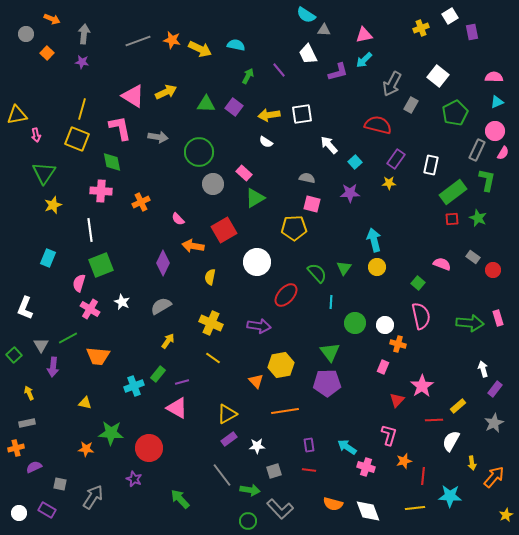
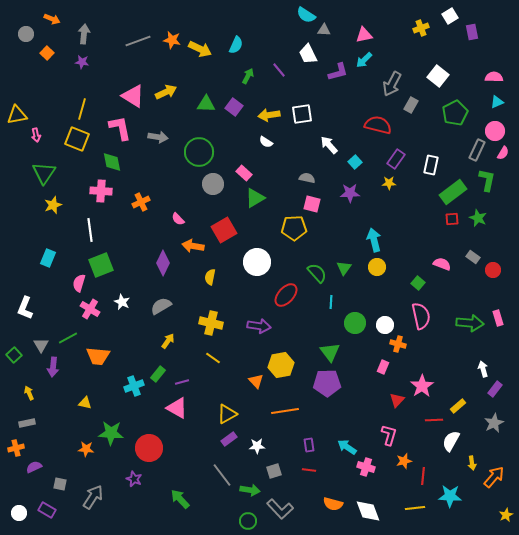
cyan semicircle at (236, 45): rotated 102 degrees clockwise
yellow cross at (211, 323): rotated 10 degrees counterclockwise
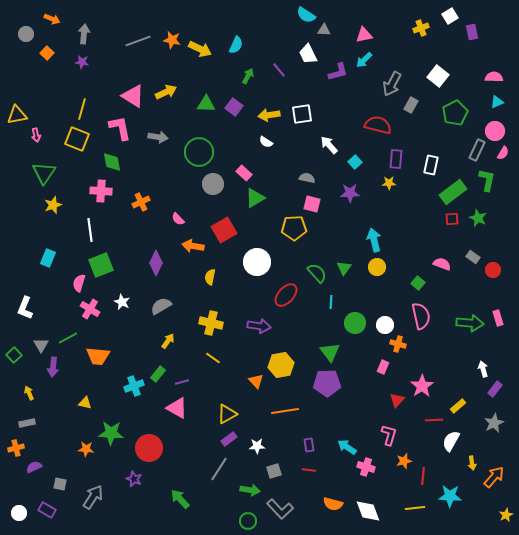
purple rectangle at (396, 159): rotated 30 degrees counterclockwise
purple diamond at (163, 263): moved 7 px left
gray line at (222, 475): moved 3 px left, 6 px up; rotated 70 degrees clockwise
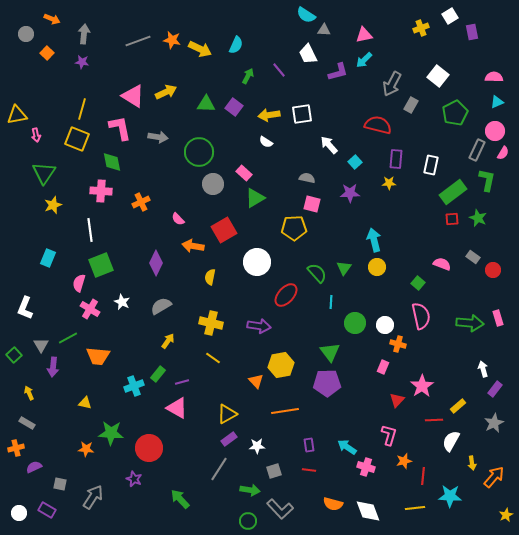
gray rectangle at (27, 423): rotated 42 degrees clockwise
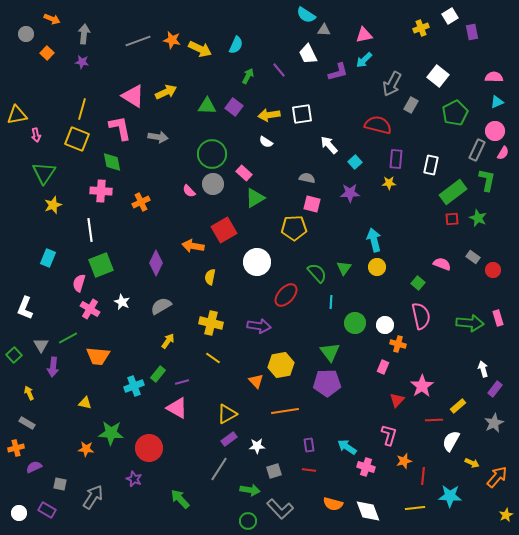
green triangle at (206, 104): moved 1 px right, 2 px down
green circle at (199, 152): moved 13 px right, 2 px down
pink semicircle at (178, 219): moved 11 px right, 28 px up
yellow arrow at (472, 463): rotated 56 degrees counterclockwise
orange arrow at (494, 477): moved 3 px right
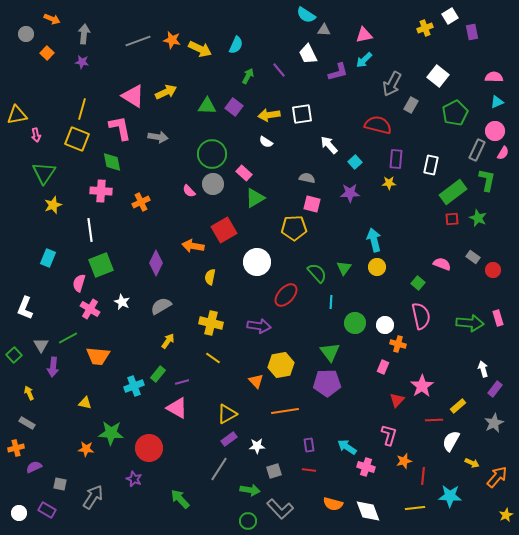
yellow cross at (421, 28): moved 4 px right
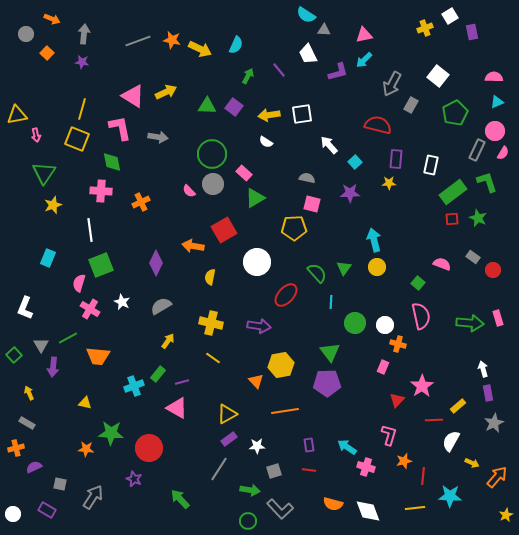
green L-shape at (487, 180): moved 2 px down; rotated 30 degrees counterclockwise
purple rectangle at (495, 389): moved 7 px left, 4 px down; rotated 49 degrees counterclockwise
white circle at (19, 513): moved 6 px left, 1 px down
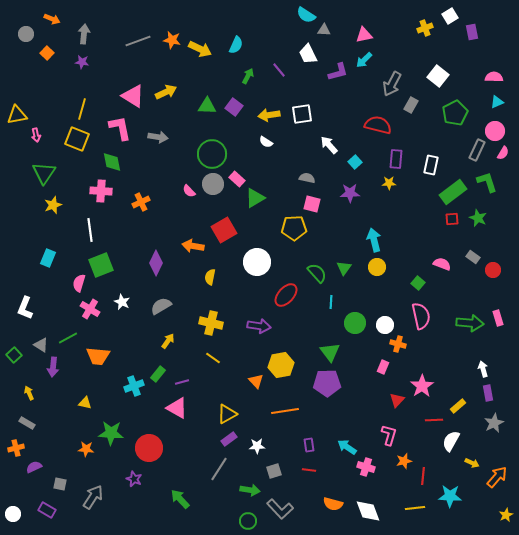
pink rectangle at (244, 173): moved 7 px left, 6 px down
gray triangle at (41, 345): rotated 28 degrees counterclockwise
